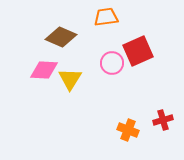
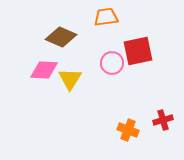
red square: rotated 12 degrees clockwise
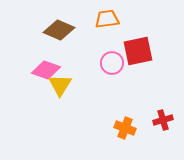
orange trapezoid: moved 1 px right, 2 px down
brown diamond: moved 2 px left, 7 px up
pink diamond: moved 2 px right; rotated 16 degrees clockwise
yellow triangle: moved 10 px left, 6 px down
orange cross: moved 3 px left, 2 px up
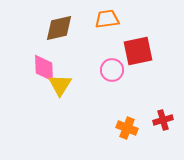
brown diamond: moved 2 px up; rotated 36 degrees counterclockwise
pink circle: moved 7 px down
pink diamond: moved 2 px left, 2 px up; rotated 68 degrees clockwise
orange cross: moved 2 px right
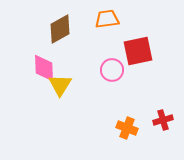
brown diamond: moved 1 px right, 1 px down; rotated 16 degrees counterclockwise
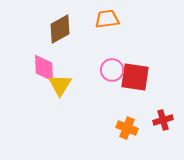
red square: moved 3 px left, 26 px down; rotated 20 degrees clockwise
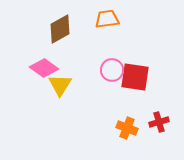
pink diamond: rotated 52 degrees counterclockwise
red cross: moved 4 px left, 2 px down
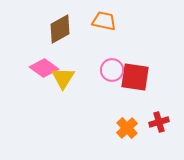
orange trapezoid: moved 3 px left, 2 px down; rotated 20 degrees clockwise
yellow triangle: moved 3 px right, 7 px up
orange cross: rotated 25 degrees clockwise
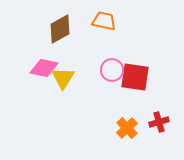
pink diamond: rotated 24 degrees counterclockwise
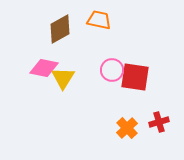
orange trapezoid: moved 5 px left, 1 px up
